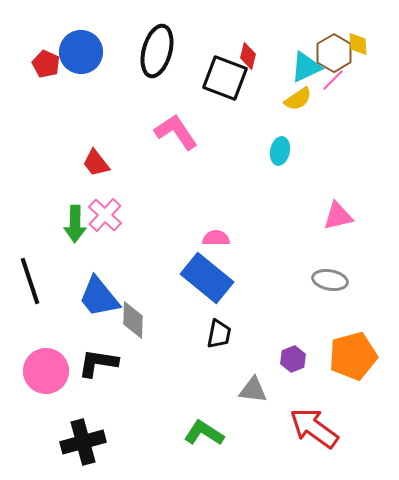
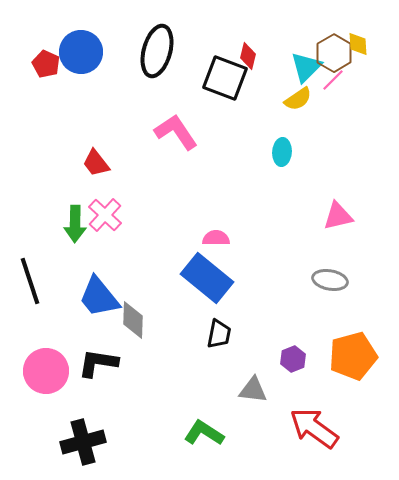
cyan triangle: rotated 20 degrees counterclockwise
cyan ellipse: moved 2 px right, 1 px down; rotated 8 degrees counterclockwise
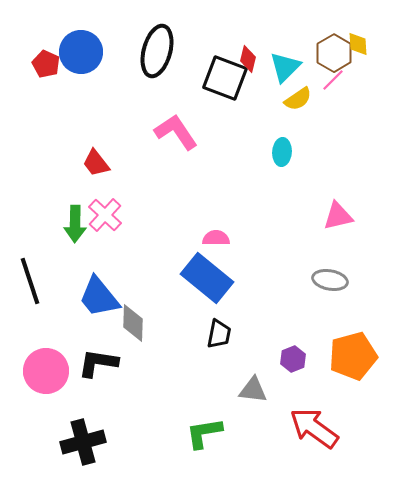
red diamond: moved 3 px down
cyan triangle: moved 21 px left
gray diamond: moved 3 px down
green L-shape: rotated 42 degrees counterclockwise
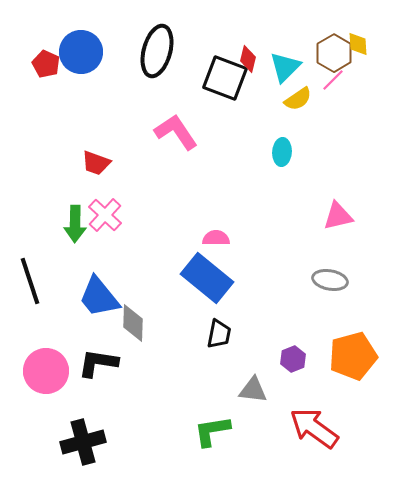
red trapezoid: rotated 32 degrees counterclockwise
green L-shape: moved 8 px right, 2 px up
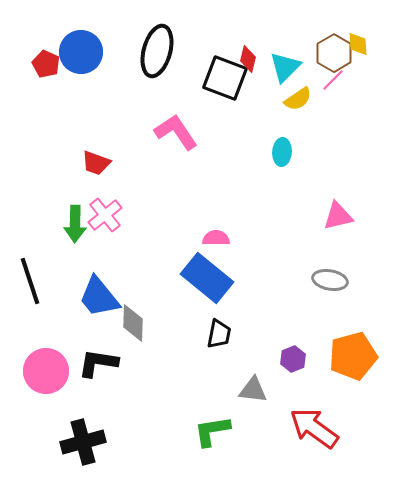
pink cross: rotated 8 degrees clockwise
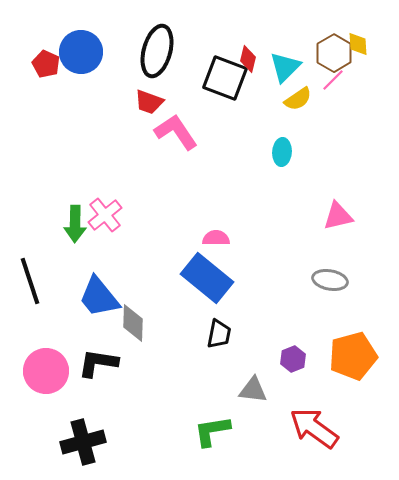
red trapezoid: moved 53 px right, 61 px up
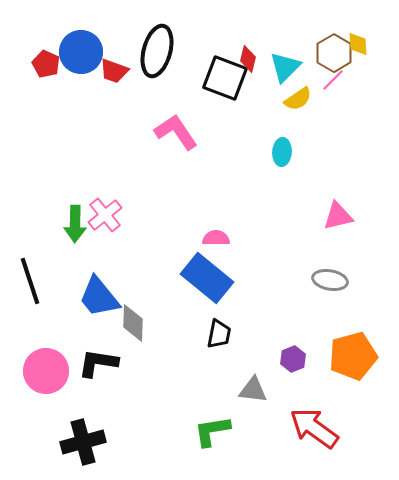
red trapezoid: moved 35 px left, 31 px up
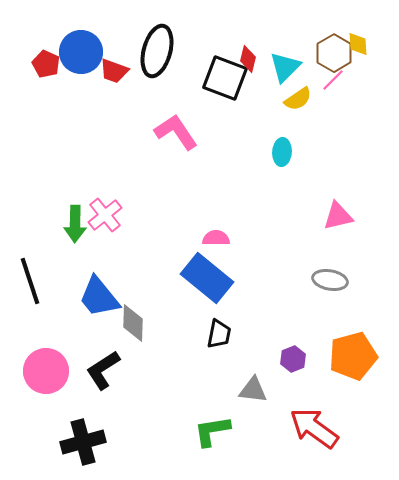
black L-shape: moved 5 px right, 7 px down; rotated 42 degrees counterclockwise
